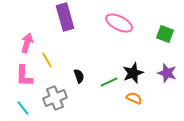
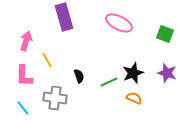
purple rectangle: moved 1 px left
pink arrow: moved 1 px left, 2 px up
gray cross: rotated 30 degrees clockwise
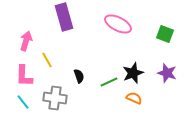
pink ellipse: moved 1 px left, 1 px down
cyan line: moved 6 px up
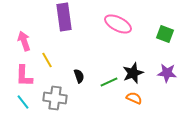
purple rectangle: rotated 8 degrees clockwise
pink arrow: moved 2 px left; rotated 36 degrees counterclockwise
purple star: rotated 12 degrees counterclockwise
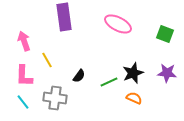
black semicircle: rotated 56 degrees clockwise
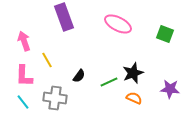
purple rectangle: rotated 12 degrees counterclockwise
purple star: moved 3 px right, 16 px down
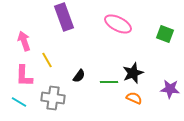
green line: rotated 24 degrees clockwise
gray cross: moved 2 px left
cyan line: moved 4 px left; rotated 21 degrees counterclockwise
